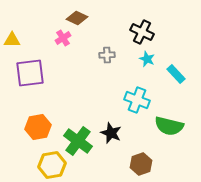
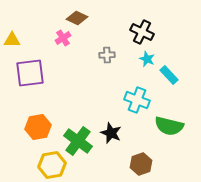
cyan rectangle: moved 7 px left, 1 px down
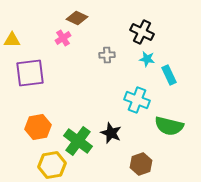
cyan star: rotated 14 degrees counterclockwise
cyan rectangle: rotated 18 degrees clockwise
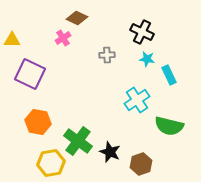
purple square: moved 1 px down; rotated 32 degrees clockwise
cyan cross: rotated 35 degrees clockwise
orange hexagon: moved 5 px up; rotated 20 degrees clockwise
black star: moved 1 px left, 19 px down
yellow hexagon: moved 1 px left, 2 px up
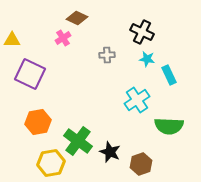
orange hexagon: rotated 20 degrees counterclockwise
green semicircle: rotated 12 degrees counterclockwise
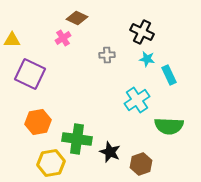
green cross: moved 1 px left, 2 px up; rotated 28 degrees counterclockwise
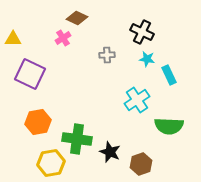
yellow triangle: moved 1 px right, 1 px up
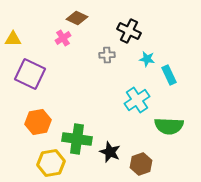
black cross: moved 13 px left, 1 px up
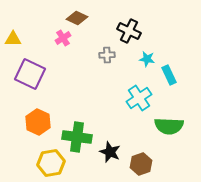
cyan cross: moved 2 px right, 2 px up
orange hexagon: rotated 25 degrees counterclockwise
green cross: moved 2 px up
